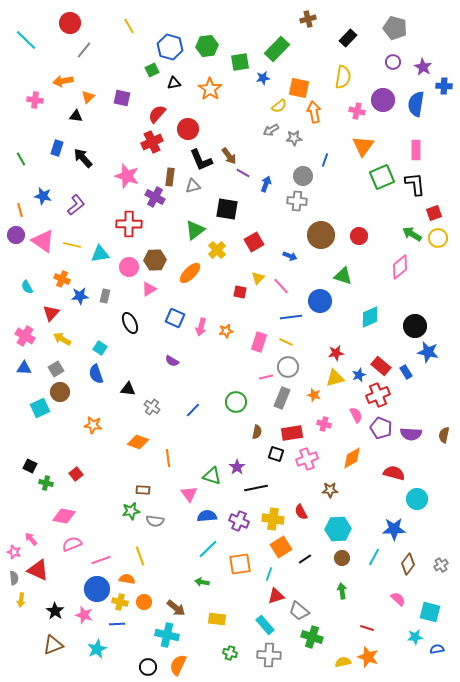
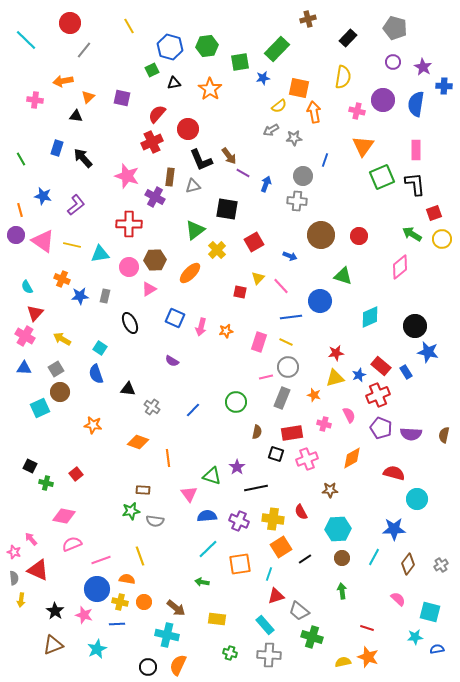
yellow circle at (438, 238): moved 4 px right, 1 px down
red triangle at (51, 313): moved 16 px left
pink semicircle at (356, 415): moved 7 px left
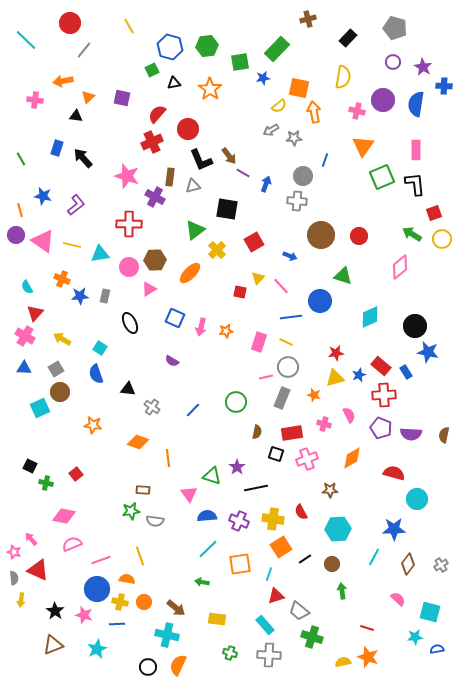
red cross at (378, 395): moved 6 px right; rotated 20 degrees clockwise
brown circle at (342, 558): moved 10 px left, 6 px down
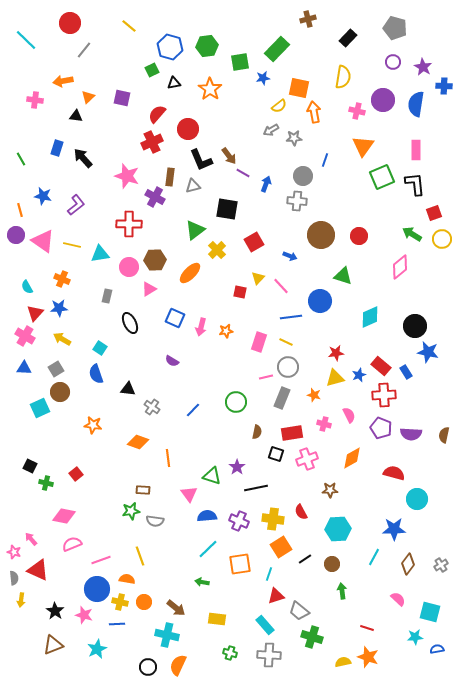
yellow line at (129, 26): rotated 21 degrees counterclockwise
blue star at (80, 296): moved 21 px left, 12 px down
gray rectangle at (105, 296): moved 2 px right
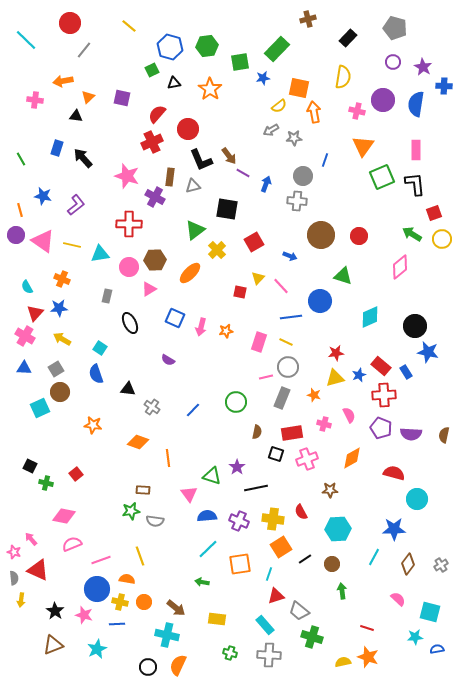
purple semicircle at (172, 361): moved 4 px left, 1 px up
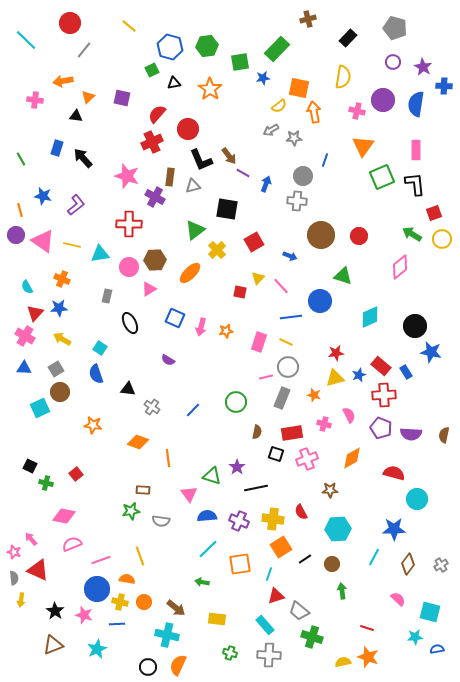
blue star at (428, 352): moved 3 px right
gray semicircle at (155, 521): moved 6 px right
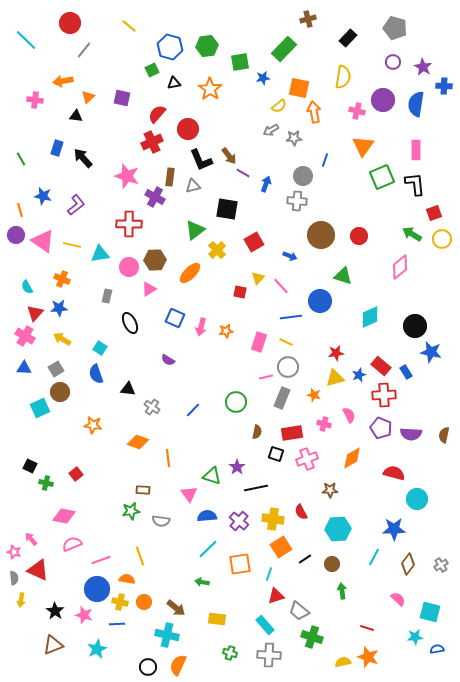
green rectangle at (277, 49): moved 7 px right
purple cross at (239, 521): rotated 18 degrees clockwise
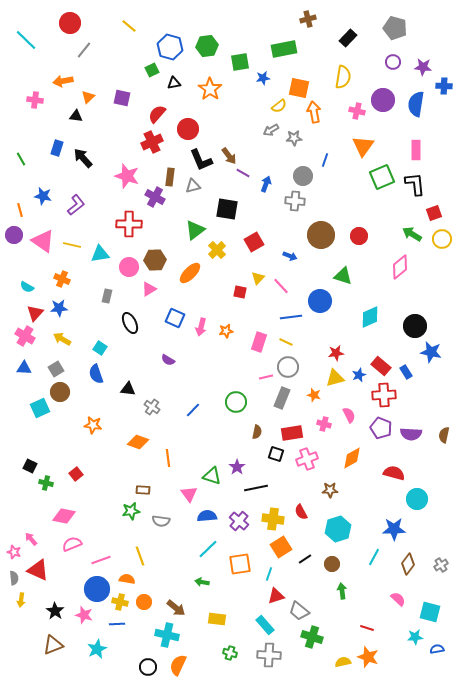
green rectangle at (284, 49): rotated 35 degrees clockwise
purple star at (423, 67): rotated 24 degrees counterclockwise
gray cross at (297, 201): moved 2 px left
purple circle at (16, 235): moved 2 px left
cyan semicircle at (27, 287): rotated 32 degrees counterclockwise
cyan hexagon at (338, 529): rotated 15 degrees counterclockwise
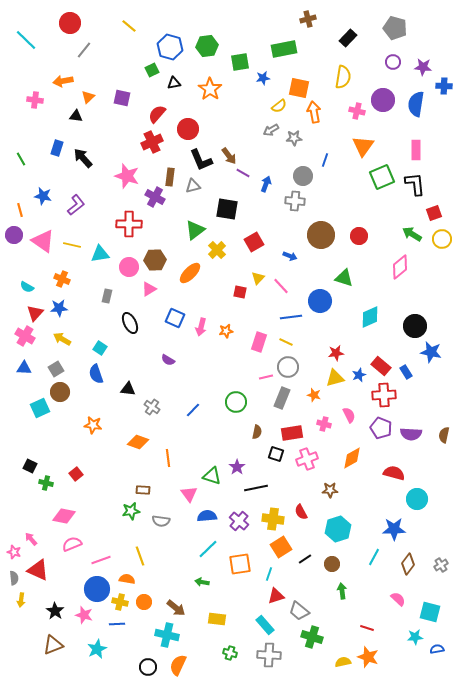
green triangle at (343, 276): moved 1 px right, 2 px down
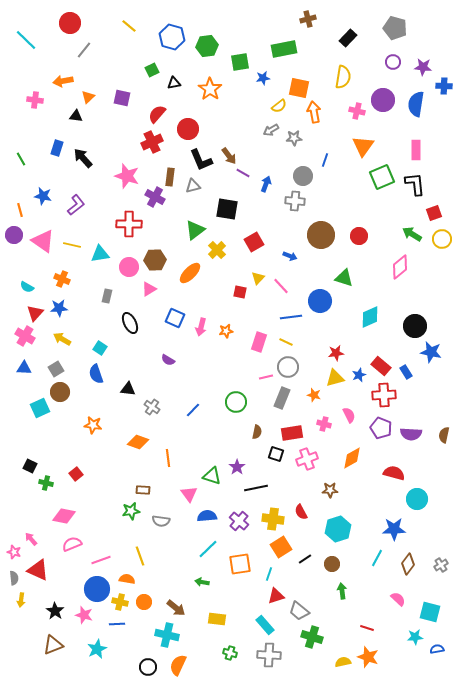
blue hexagon at (170, 47): moved 2 px right, 10 px up
cyan line at (374, 557): moved 3 px right, 1 px down
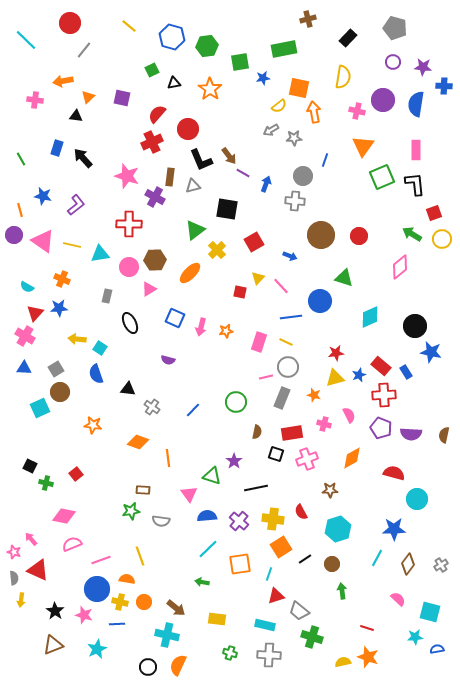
yellow arrow at (62, 339): moved 15 px right; rotated 24 degrees counterclockwise
purple semicircle at (168, 360): rotated 16 degrees counterclockwise
purple star at (237, 467): moved 3 px left, 6 px up
cyan rectangle at (265, 625): rotated 36 degrees counterclockwise
